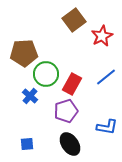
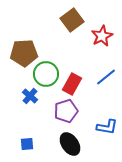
brown square: moved 2 px left
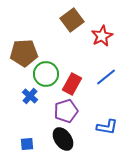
black ellipse: moved 7 px left, 5 px up
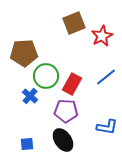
brown square: moved 2 px right, 3 px down; rotated 15 degrees clockwise
green circle: moved 2 px down
purple pentagon: rotated 20 degrees clockwise
black ellipse: moved 1 px down
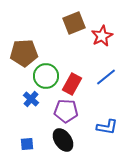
blue cross: moved 1 px right, 3 px down
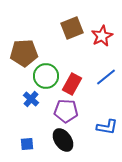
brown square: moved 2 px left, 5 px down
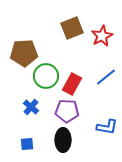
blue cross: moved 8 px down
purple pentagon: moved 1 px right
black ellipse: rotated 35 degrees clockwise
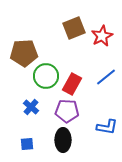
brown square: moved 2 px right
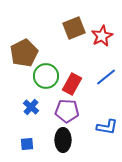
brown pentagon: rotated 24 degrees counterclockwise
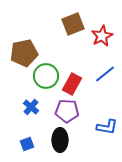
brown square: moved 1 px left, 4 px up
brown pentagon: rotated 16 degrees clockwise
blue line: moved 1 px left, 3 px up
black ellipse: moved 3 px left
blue square: rotated 16 degrees counterclockwise
